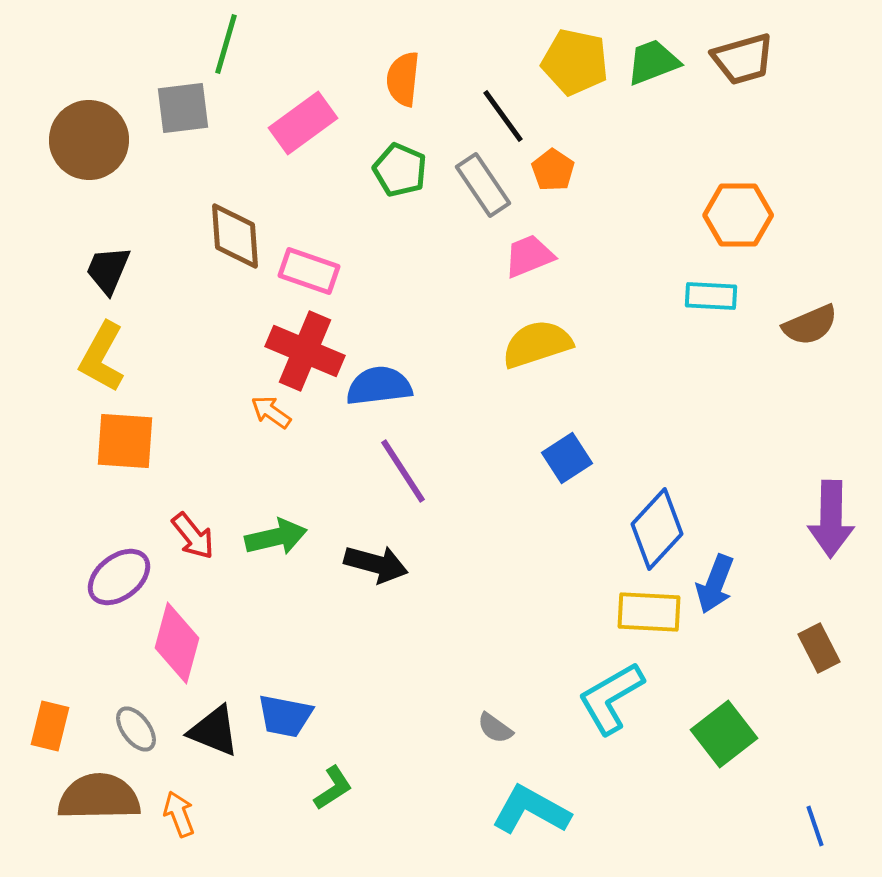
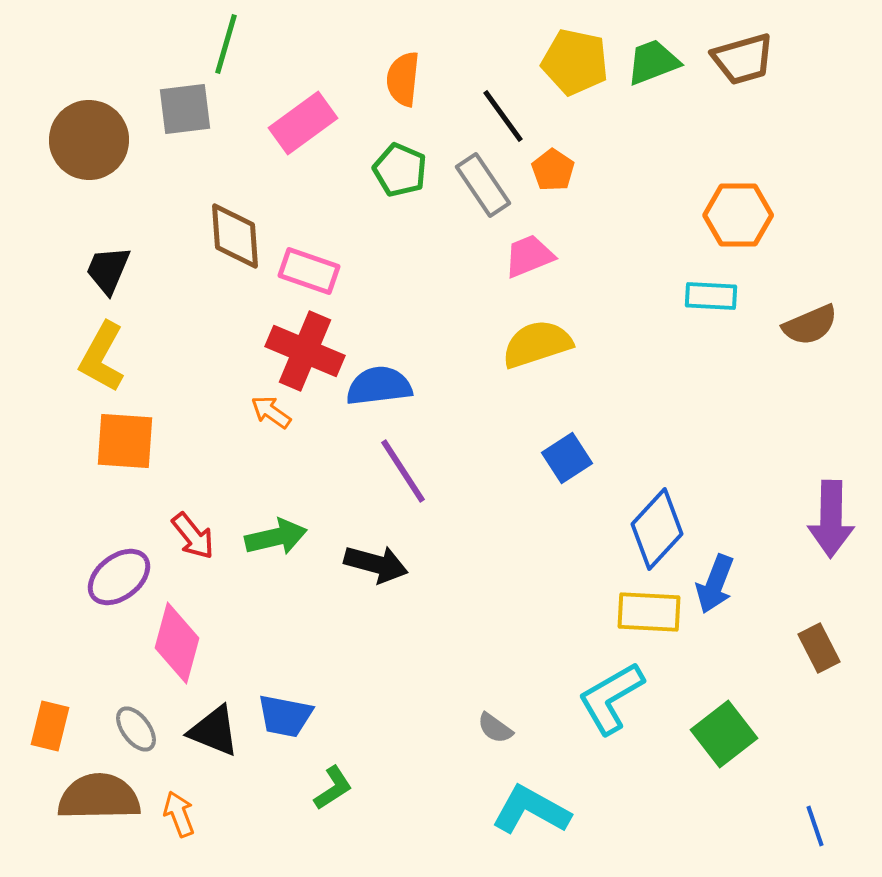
gray square at (183, 108): moved 2 px right, 1 px down
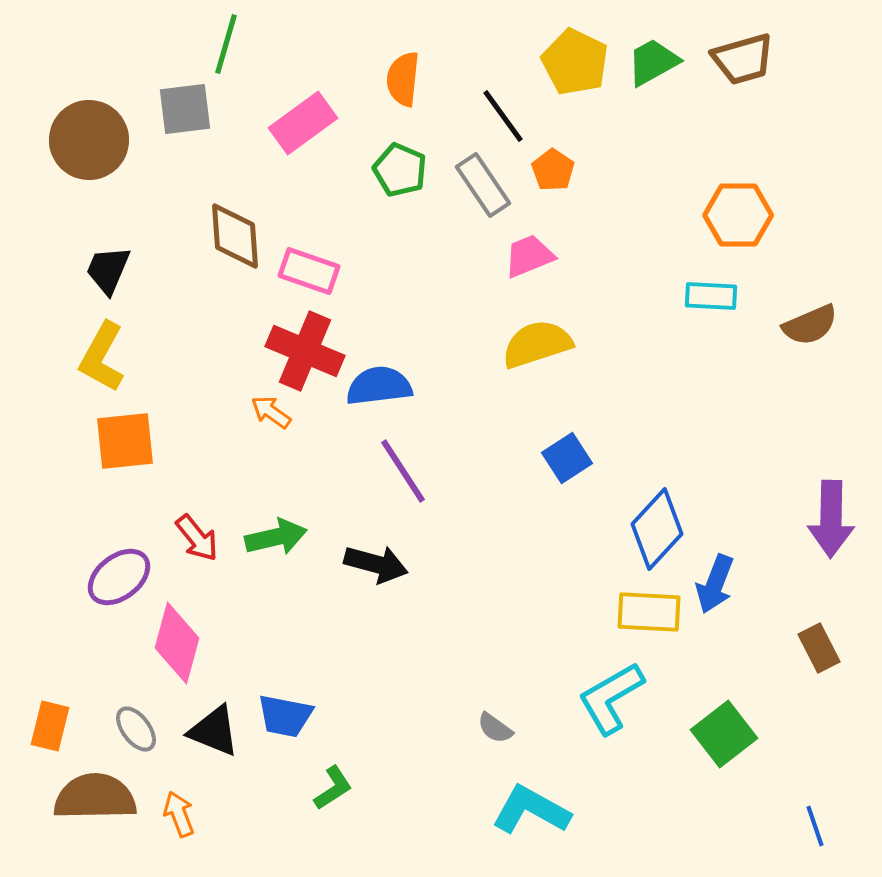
yellow pentagon at (575, 62): rotated 14 degrees clockwise
green trapezoid at (653, 62): rotated 8 degrees counterclockwise
orange square at (125, 441): rotated 10 degrees counterclockwise
red arrow at (193, 536): moved 4 px right, 2 px down
brown semicircle at (99, 797): moved 4 px left
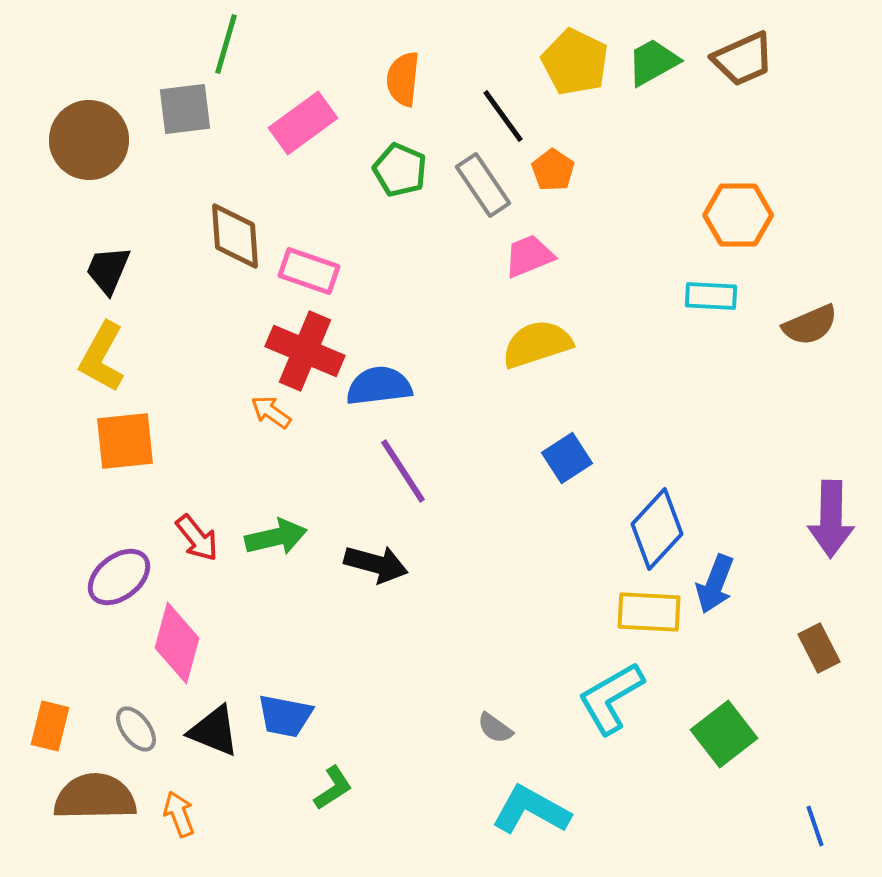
brown trapezoid at (743, 59): rotated 8 degrees counterclockwise
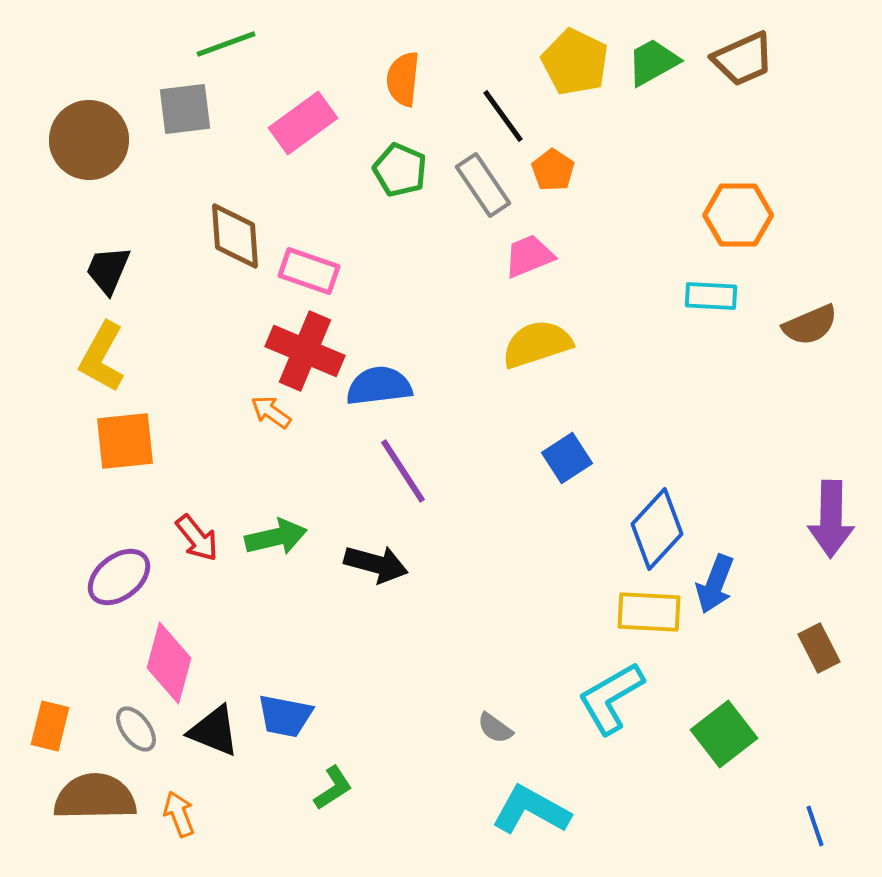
green line at (226, 44): rotated 54 degrees clockwise
pink diamond at (177, 643): moved 8 px left, 20 px down
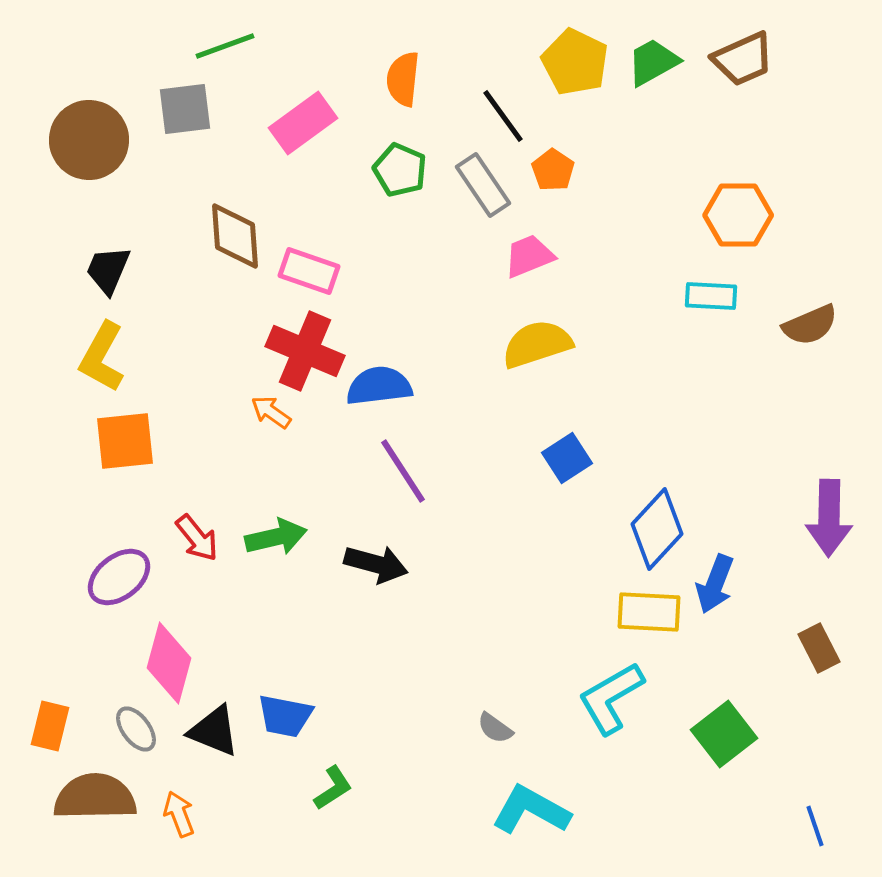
green line at (226, 44): moved 1 px left, 2 px down
purple arrow at (831, 519): moved 2 px left, 1 px up
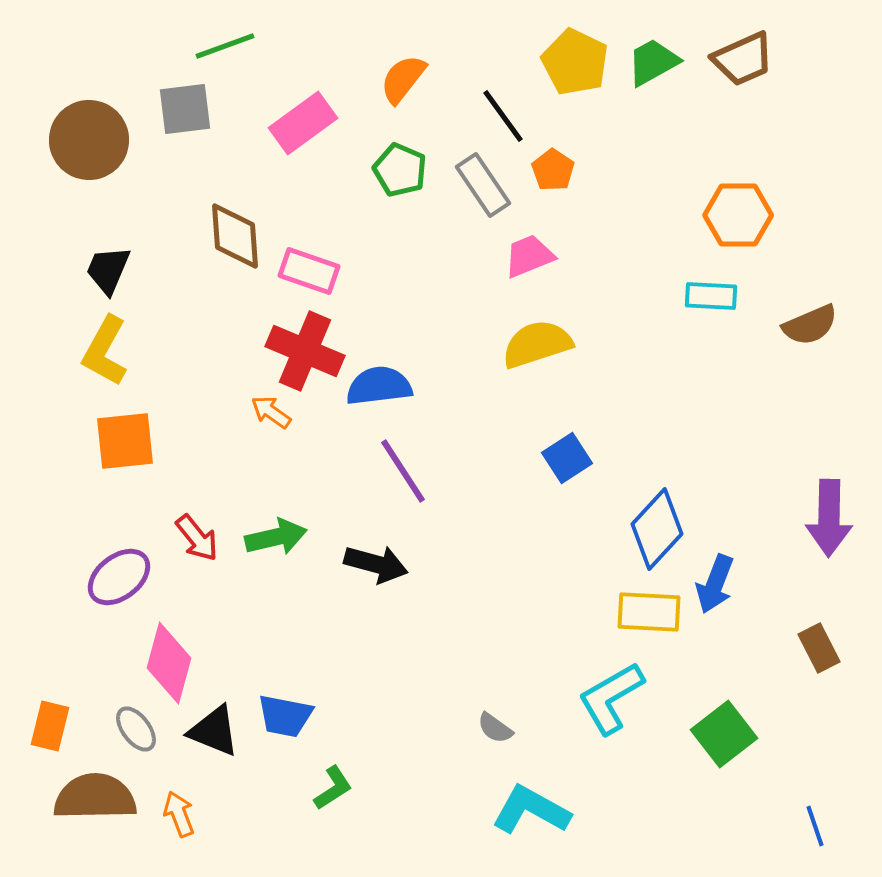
orange semicircle at (403, 79): rotated 32 degrees clockwise
yellow L-shape at (102, 357): moved 3 px right, 6 px up
